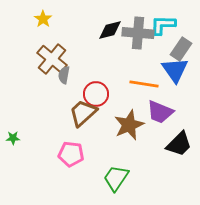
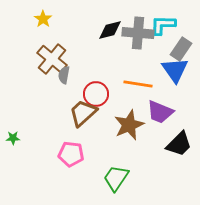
orange line: moved 6 px left
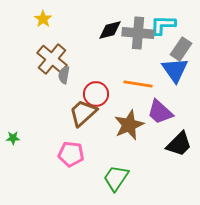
purple trapezoid: rotated 20 degrees clockwise
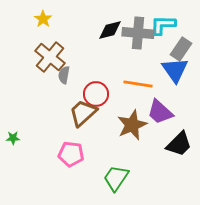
brown cross: moved 2 px left, 2 px up
brown star: moved 3 px right
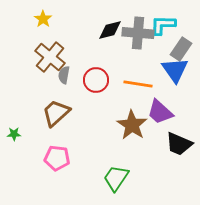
red circle: moved 14 px up
brown trapezoid: moved 27 px left
brown star: rotated 16 degrees counterclockwise
green star: moved 1 px right, 4 px up
black trapezoid: rotated 68 degrees clockwise
pink pentagon: moved 14 px left, 4 px down
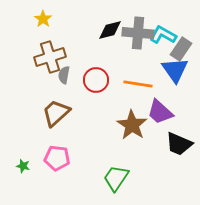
cyan L-shape: moved 10 px down; rotated 28 degrees clockwise
brown cross: rotated 32 degrees clockwise
green star: moved 9 px right, 32 px down; rotated 16 degrees clockwise
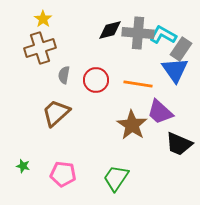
brown cross: moved 10 px left, 9 px up
pink pentagon: moved 6 px right, 16 px down
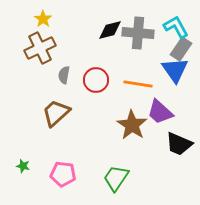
cyan L-shape: moved 13 px right, 8 px up; rotated 32 degrees clockwise
brown cross: rotated 8 degrees counterclockwise
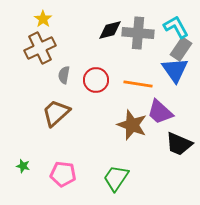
brown star: rotated 12 degrees counterclockwise
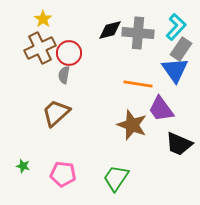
cyan L-shape: rotated 72 degrees clockwise
red circle: moved 27 px left, 27 px up
purple trapezoid: moved 1 px right, 3 px up; rotated 12 degrees clockwise
